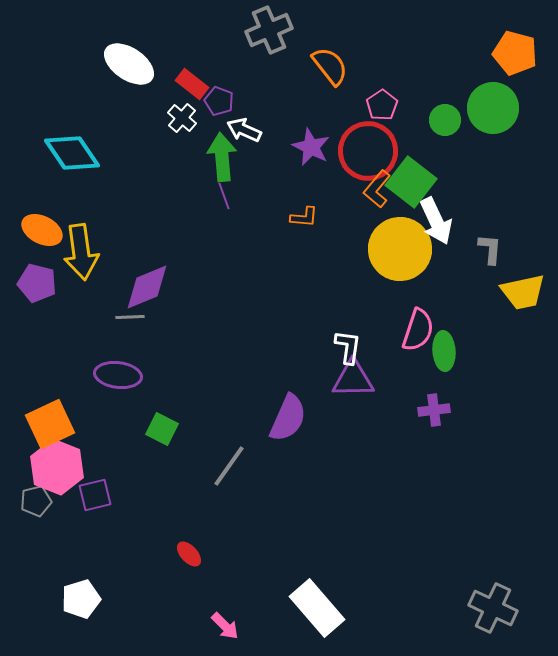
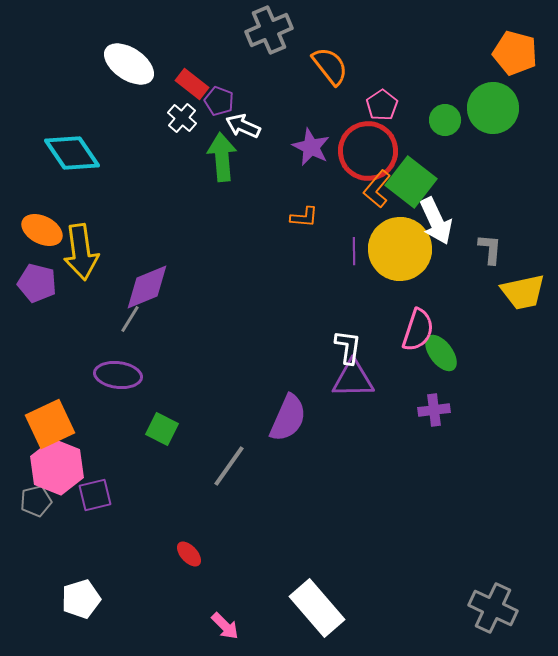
white arrow at (244, 130): moved 1 px left, 4 px up
purple line at (224, 196): moved 130 px right, 55 px down; rotated 20 degrees clockwise
gray line at (130, 317): moved 2 px down; rotated 56 degrees counterclockwise
green ellipse at (444, 351): moved 3 px left, 2 px down; rotated 33 degrees counterclockwise
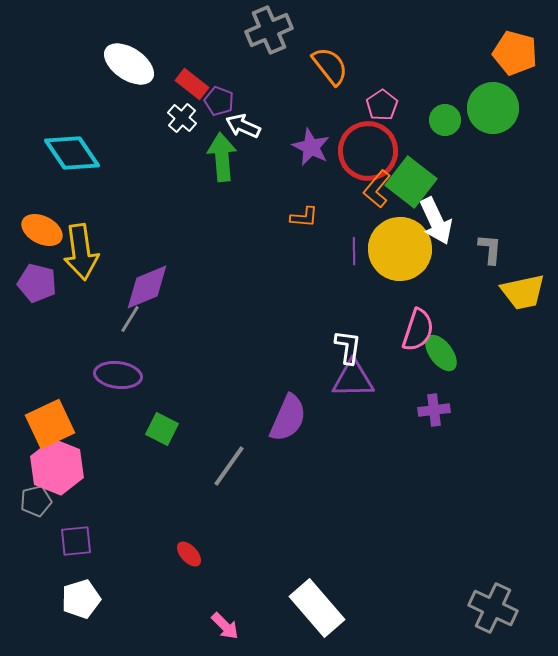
purple square at (95, 495): moved 19 px left, 46 px down; rotated 8 degrees clockwise
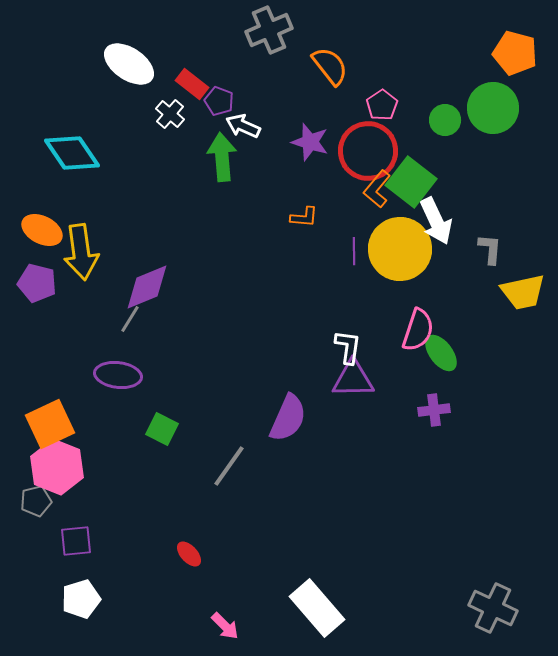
white cross at (182, 118): moved 12 px left, 4 px up
purple star at (311, 147): moved 1 px left, 5 px up; rotated 9 degrees counterclockwise
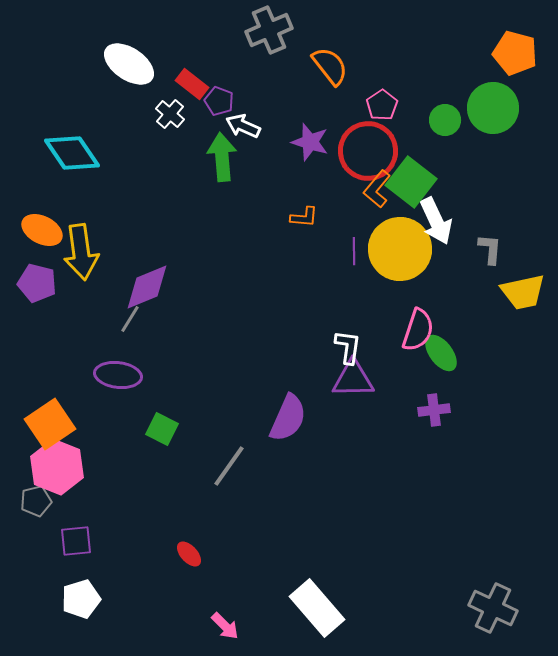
orange square at (50, 424): rotated 9 degrees counterclockwise
